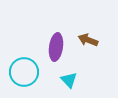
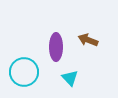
purple ellipse: rotated 8 degrees counterclockwise
cyan triangle: moved 1 px right, 2 px up
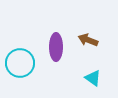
cyan circle: moved 4 px left, 9 px up
cyan triangle: moved 23 px right; rotated 12 degrees counterclockwise
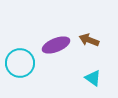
brown arrow: moved 1 px right
purple ellipse: moved 2 px up; rotated 68 degrees clockwise
